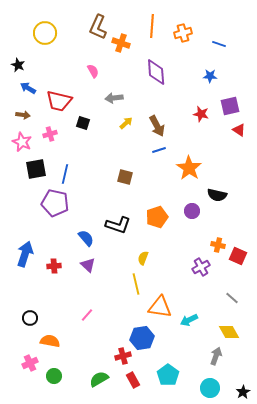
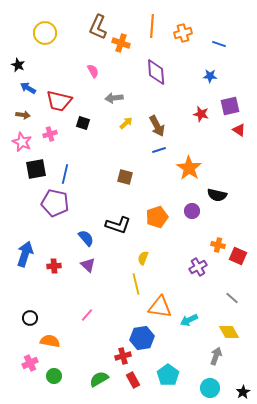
purple cross at (201, 267): moved 3 px left
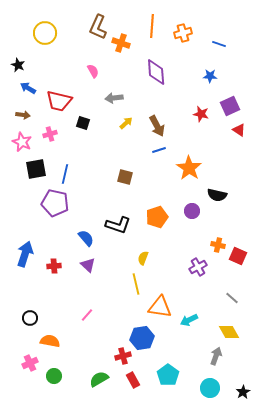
purple square at (230, 106): rotated 12 degrees counterclockwise
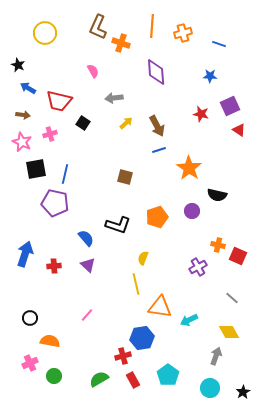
black square at (83, 123): rotated 16 degrees clockwise
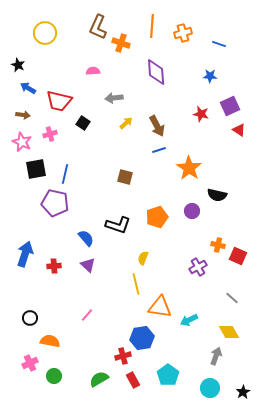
pink semicircle at (93, 71): rotated 64 degrees counterclockwise
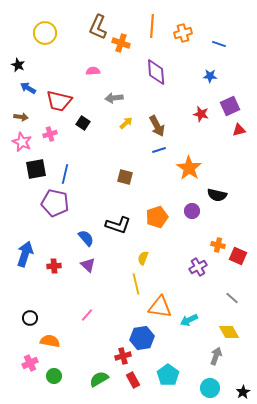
brown arrow at (23, 115): moved 2 px left, 2 px down
red triangle at (239, 130): rotated 48 degrees counterclockwise
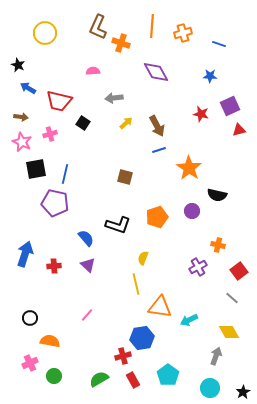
purple diamond at (156, 72): rotated 24 degrees counterclockwise
red square at (238, 256): moved 1 px right, 15 px down; rotated 30 degrees clockwise
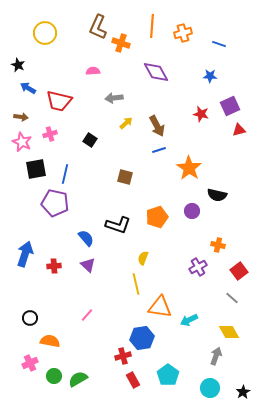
black square at (83, 123): moved 7 px right, 17 px down
green semicircle at (99, 379): moved 21 px left
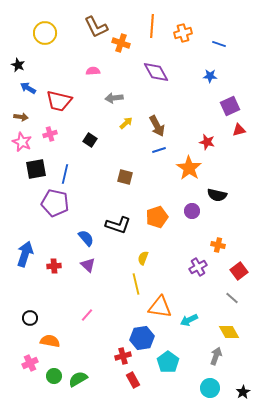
brown L-shape at (98, 27): moved 2 px left; rotated 50 degrees counterclockwise
red star at (201, 114): moved 6 px right, 28 px down
cyan pentagon at (168, 375): moved 13 px up
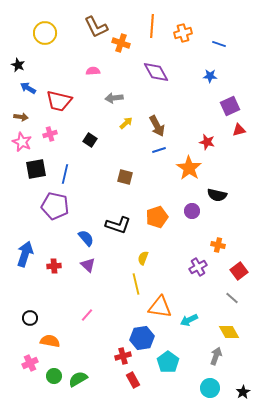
purple pentagon at (55, 203): moved 3 px down
